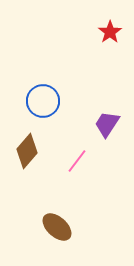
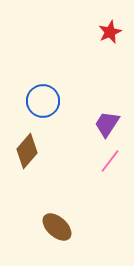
red star: rotated 10 degrees clockwise
pink line: moved 33 px right
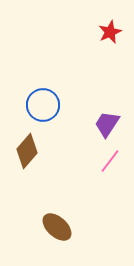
blue circle: moved 4 px down
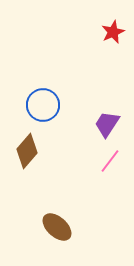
red star: moved 3 px right
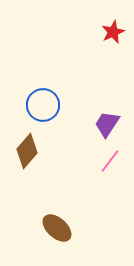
brown ellipse: moved 1 px down
